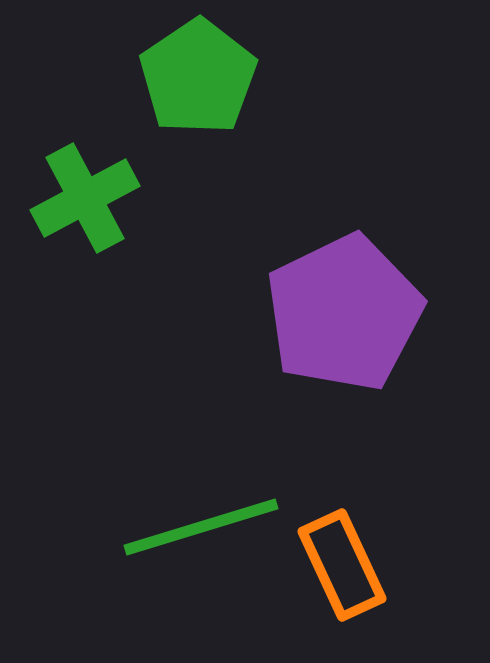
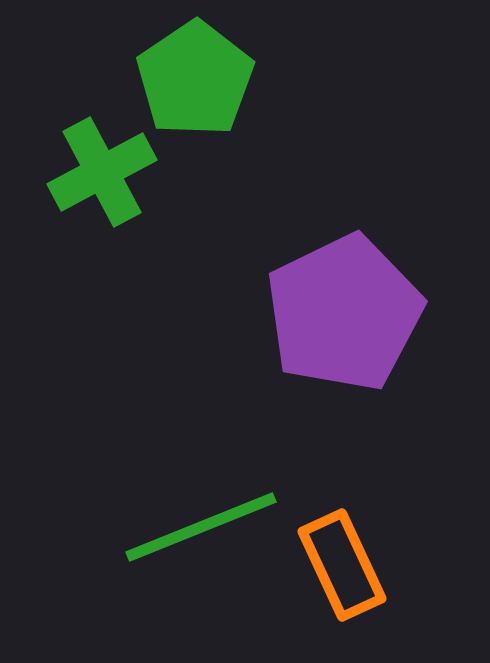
green pentagon: moved 3 px left, 2 px down
green cross: moved 17 px right, 26 px up
green line: rotated 5 degrees counterclockwise
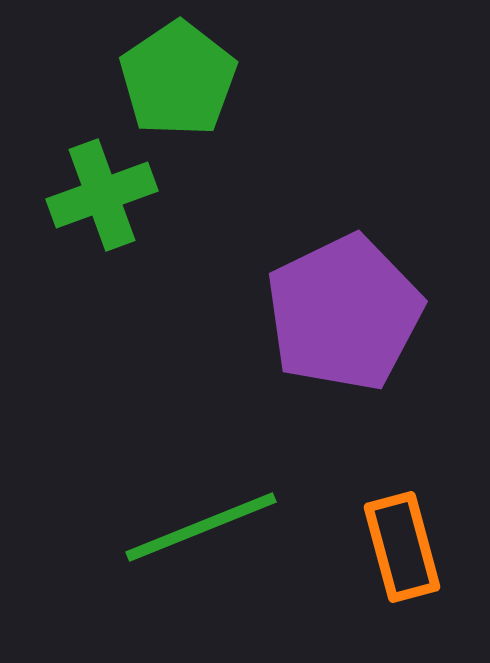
green pentagon: moved 17 px left
green cross: moved 23 px down; rotated 8 degrees clockwise
orange rectangle: moved 60 px right, 18 px up; rotated 10 degrees clockwise
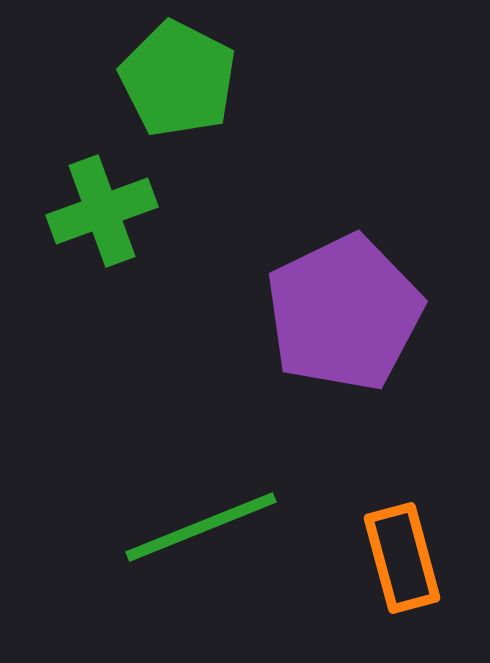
green pentagon: rotated 11 degrees counterclockwise
green cross: moved 16 px down
orange rectangle: moved 11 px down
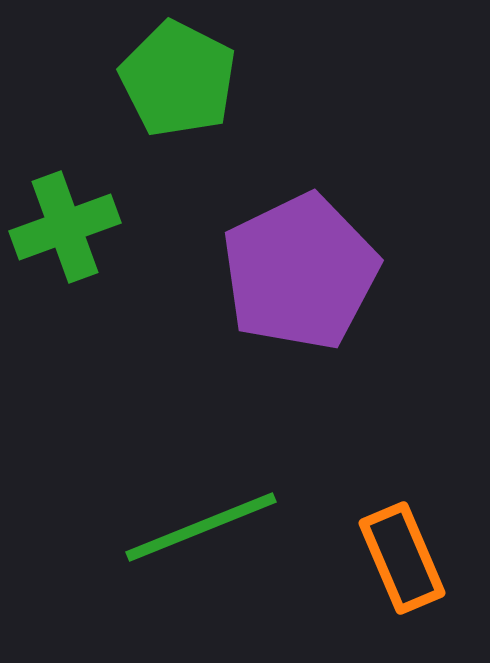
green cross: moved 37 px left, 16 px down
purple pentagon: moved 44 px left, 41 px up
orange rectangle: rotated 8 degrees counterclockwise
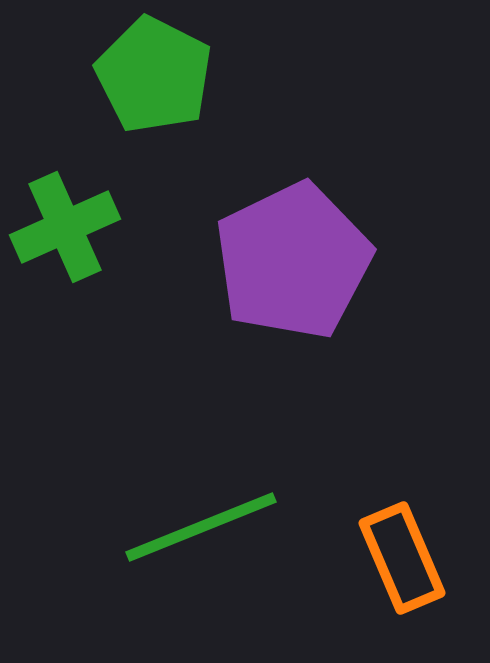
green pentagon: moved 24 px left, 4 px up
green cross: rotated 4 degrees counterclockwise
purple pentagon: moved 7 px left, 11 px up
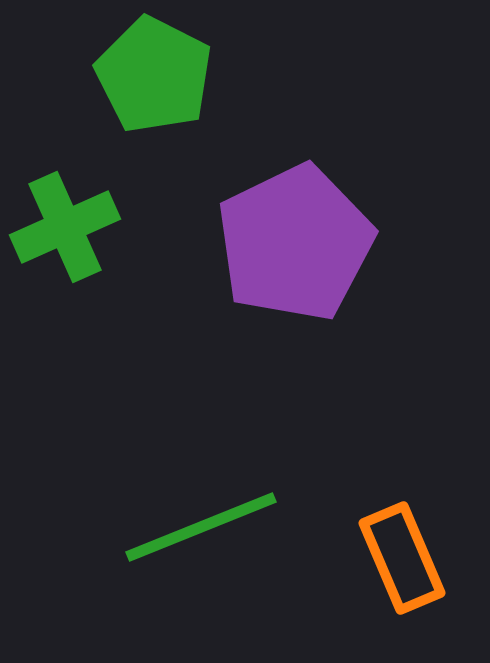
purple pentagon: moved 2 px right, 18 px up
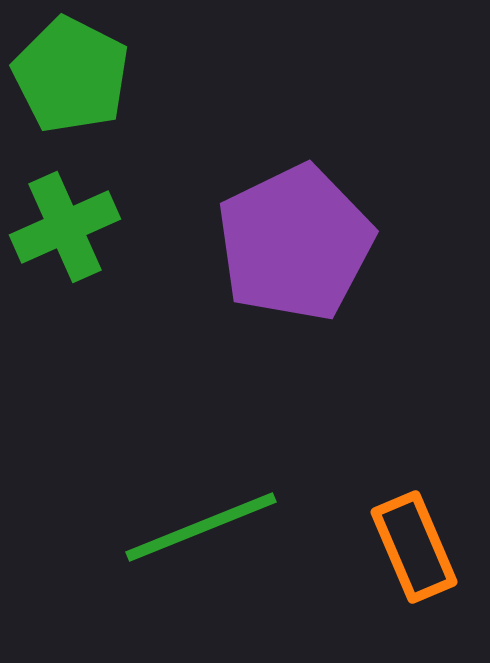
green pentagon: moved 83 px left
orange rectangle: moved 12 px right, 11 px up
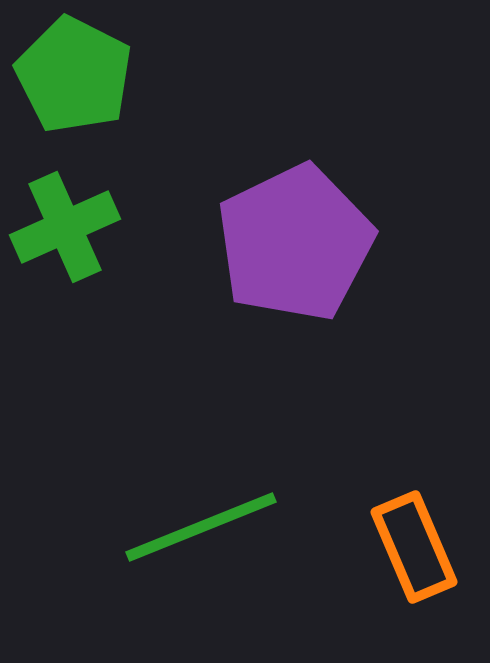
green pentagon: moved 3 px right
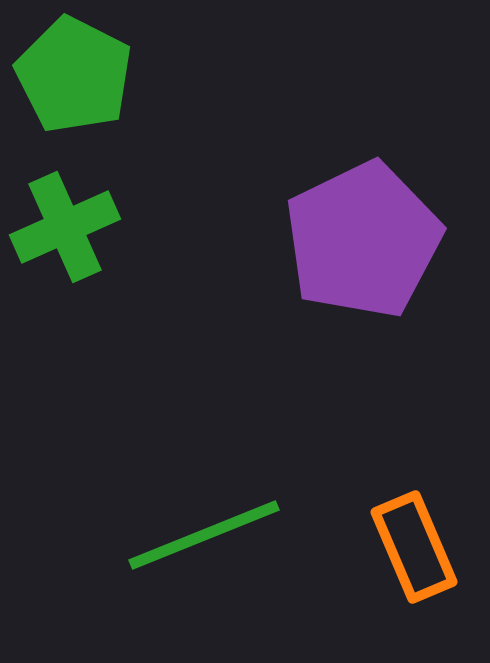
purple pentagon: moved 68 px right, 3 px up
green line: moved 3 px right, 8 px down
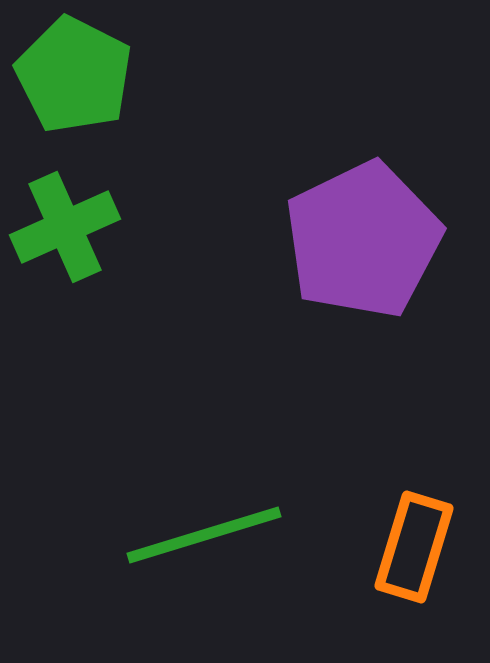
green line: rotated 5 degrees clockwise
orange rectangle: rotated 40 degrees clockwise
